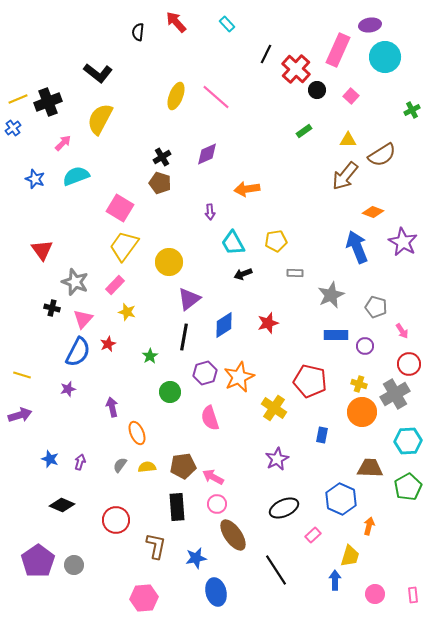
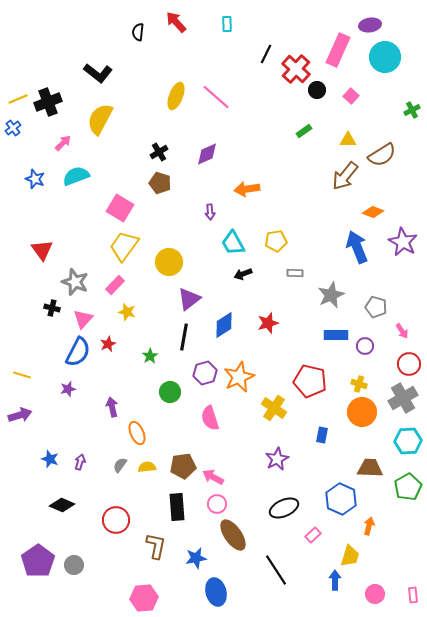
cyan rectangle at (227, 24): rotated 42 degrees clockwise
black cross at (162, 157): moved 3 px left, 5 px up
gray cross at (395, 394): moved 8 px right, 4 px down
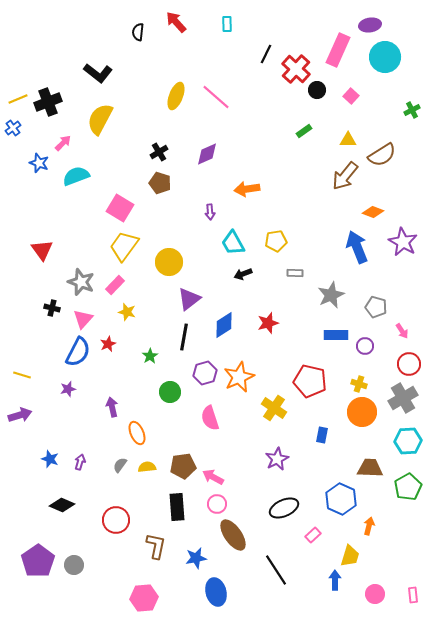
blue star at (35, 179): moved 4 px right, 16 px up
gray star at (75, 282): moved 6 px right
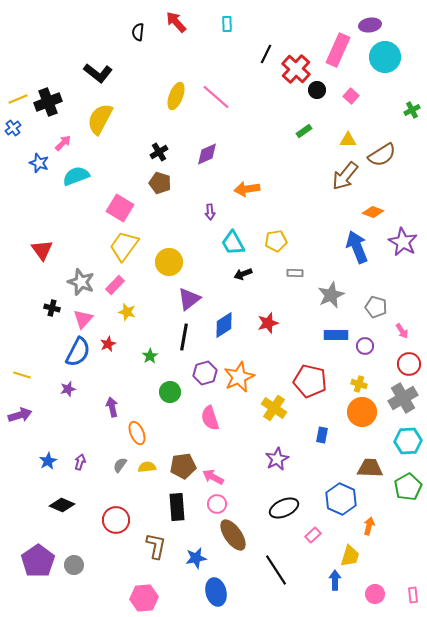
blue star at (50, 459): moved 2 px left, 2 px down; rotated 24 degrees clockwise
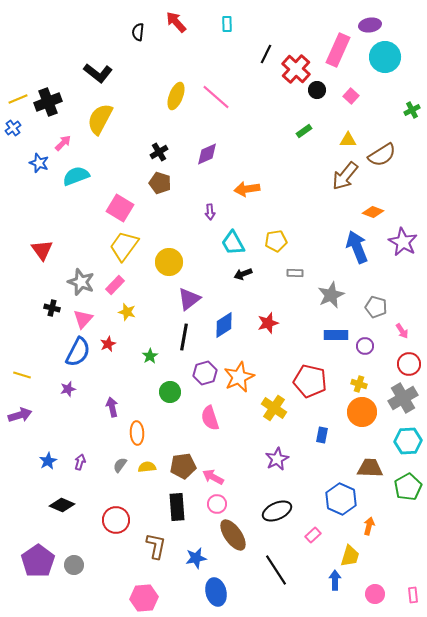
orange ellipse at (137, 433): rotated 20 degrees clockwise
black ellipse at (284, 508): moved 7 px left, 3 px down
